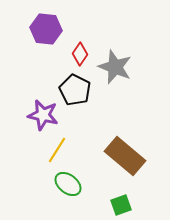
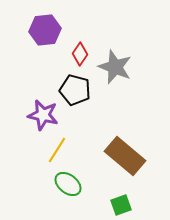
purple hexagon: moved 1 px left, 1 px down; rotated 12 degrees counterclockwise
black pentagon: rotated 12 degrees counterclockwise
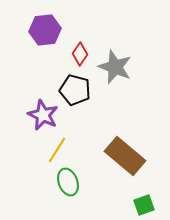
purple star: rotated 12 degrees clockwise
green ellipse: moved 2 px up; rotated 32 degrees clockwise
green square: moved 23 px right
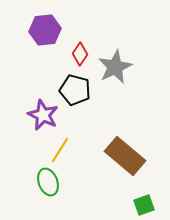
gray star: rotated 24 degrees clockwise
yellow line: moved 3 px right
green ellipse: moved 20 px left
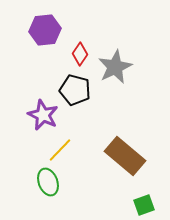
yellow line: rotated 12 degrees clockwise
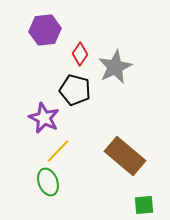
purple star: moved 1 px right, 3 px down
yellow line: moved 2 px left, 1 px down
green square: rotated 15 degrees clockwise
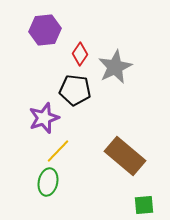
black pentagon: rotated 8 degrees counterclockwise
purple star: rotated 28 degrees clockwise
green ellipse: rotated 32 degrees clockwise
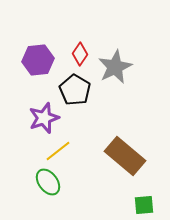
purple hexagon: moved 7 px left, 30 px down
black pentagon: rotated 24 degrees clockwise
yellow line: rotated 8 degrees clockwise
green ellipse: rotated 48 degrees counterclockwise
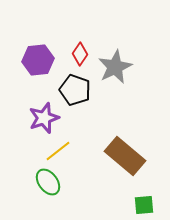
black pentagon: rotated 12 degrees counterclockwise
